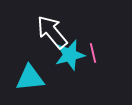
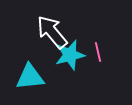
pink line: moved 5 px right, 1 px up
cyan triangle: moved 1 px up
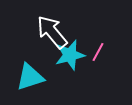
pink line: rotated 42 degrees clockwise
cyan triangle: rotated 12 degrees counterclockwise
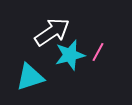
white arrow: rotated 96 degrees clockwise
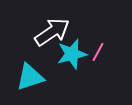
cyan star: moved 2 px right, 1 px up
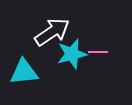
pink line: rotated 60 degrees clockwise
cyan triangle: moved 6 px left, 5 px up; rotated 12 degrees clockwise
